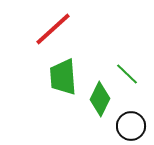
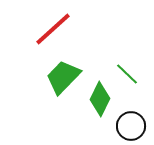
green trapezoid: rotated 48 degrees clockwise
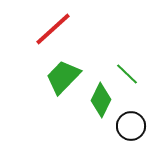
green diamond: moved 1 px right, 1 px down
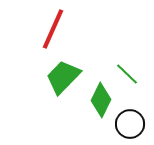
red line: rotated 24 degrees counterclockwise
black circle: moved 1 px left, 2 px up
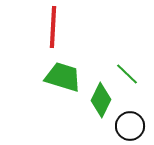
red line: moved 2 px up; rotated 21 degrees counterclockwise
green trapezoid: rotated 63 degrees clockwise
black circle: moved 2 px down
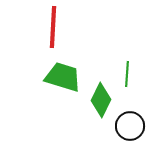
green line: rotated 50 degrees clockwise
